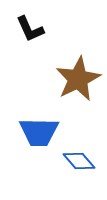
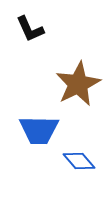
brown star: moved 5 px down
blue trapezoid: moved 2 px up
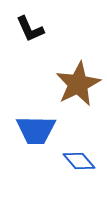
blue trapezoid: moved 3 px left
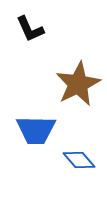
blue diamond: moved 1 px up
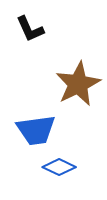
blue trapezoid: rotated 9 degrees counterclockwise
blue diamond: moved 20 px left, 7 px down; rotated 24 degrees counterclockwise
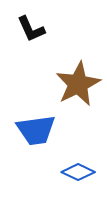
black L-shape: moved 1 px right
blue diamond: moved 19 px right, 5 px down
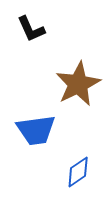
blue diamond: rotated 60 degrees counterclockwise
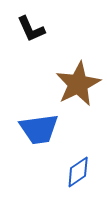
blue trapezoid: moved 3 px right, 1 px up
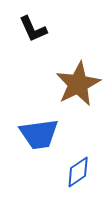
black L-shape: moved 2 px right
blue trapezoid: moved 5 px down
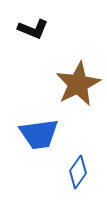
black L-shape: rotated 44 degrees counterclockwise
blue diamond: rotated 20 degrees counterclockwise
